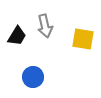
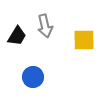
yellow square: moved 1 px right, 1 px down; rotated 10 degrees counterclockwise
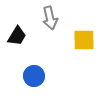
gray arrow: moved 5 px right, 8 px up
blue circle: moved 1 px right, 1 px up
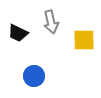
gray arrow: moved 1 px right, 4 px down
black trapezoid: moved 1 px right, 3 px up; rotated 85 degrees clockwise
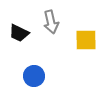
black trapezoid: moved 1 px right
yellow square: moved 2 px right
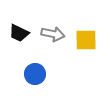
gray arrow: moved 2 px right, 12 px down; rotated 65 degrees counterclockwise
blue circle: moved 1 px right, 2 px up
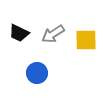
gray arrow: rotated 135 degrees clockwise
blue circle: moved 2 px right, 1 px up
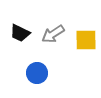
black trapezoid: moved 1 px right
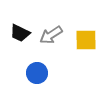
gray arrow: moved 2 px left, 1 px down
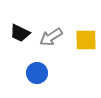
gray arrow: moved 2 px down
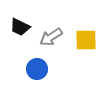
black trapezoid: moved 6 px up
blue circle: moved 4 px up
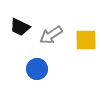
gray arrow: moved 2 px up
